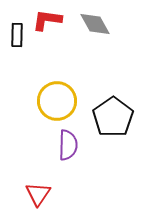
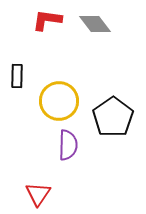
gray diamond: rotated 8 degrees counterclockwise
black rectangle: moved 41 px down
yellow circle: moved 2 px right
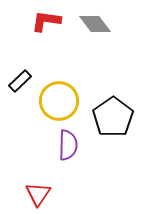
red L-shape: moved 1 px left, 1 px down
black rectangle: moved 3 px right, 5 px down; rotated 45 degrees clockwise
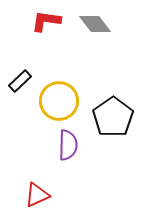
red triangle: moved 1 px left, 1 px down; rotated 32 degrees clockwise
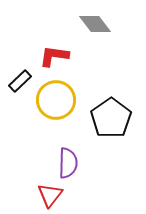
red L-shape: moved 8 px right, 35 px down
yellow circle: moved 3 px left, 1 px up
black pentagon: moved 2 px left, 1 px down
purple semicircle: moved 18 px down
red triangle: moved 13 px right; rotated 28 degrees counterclockwise
